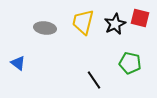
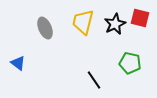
gray ellipse: rotated 60 degrees clockwise
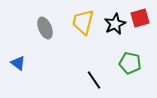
red square: rotated 30 degrees counterclockwise
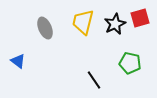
blue triangle: moved 2 px up
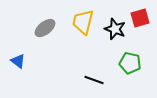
black star: moved 5 px down; rotated 25 degrees counterclockwise
gray ellipse: rotated 75 degrees clockwise
black line: rotated 36 degrees counterclockwise
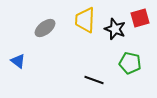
yellow trapezoid: moved 2 px right, 2 px up; rotated 12 degrees counterclockwise
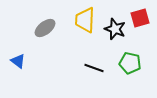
black line: moved 12 px up
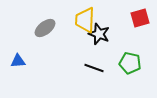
black star: moved 16 px left, 5 px down
blue triangle: rotated 42 degrees counterclockwise
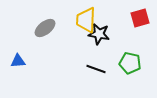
yellow trapezoid: moved 1 px right
black star: rotated 10 degrees counterclockwise
black line: moved 2 px right, 1 px down
